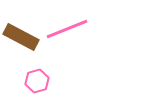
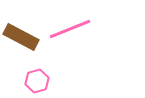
pink line: moved 3 px right
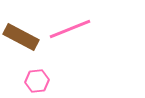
pink hexagon: rotated 10 degrees clockwise
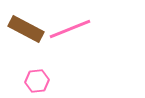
brown rectangle: moved 5 px right, 8 px up
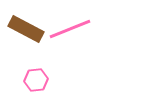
pink hexagon: moved 1 px left, 1 px up
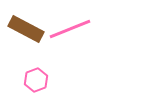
pink hexagon: rotated 15 degrees counterclockwise
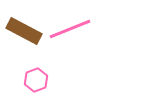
brown rectangle: moved 2 px left, 2 px down
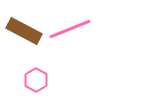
pink hexagon: rotated 10 degrees counterclockwise
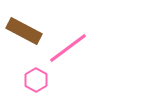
pink line: moved 2 px left, 19 px down; rotated 15 degrees counterclockwise
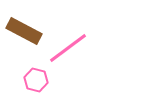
pink hexagon: rotated 15 degrees counterclockwise
